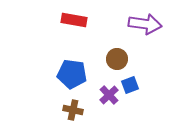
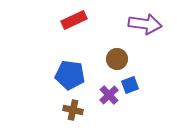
red rectangle: rotated 35 degrees counterclockwise
blue pentagon: moved 2 px left, 1 px down
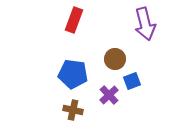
red rectangle: rotated 45 degrees counterclockwise
purple arrow: rotated 68 degrees clockwise
brown circle: moved 2 px left
blue pentagon: moved 3 px right, 1 px up
blue square: moved 2 px right, 4 px up
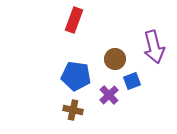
purple arrow: moved 9 px right, 23 px down
blue pentagon: moved 3 px right, 2 px down
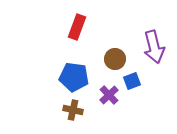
red rectangle: moved 3 px right, 7 px down
blue pentagon: moved 2 px left, 1 px down
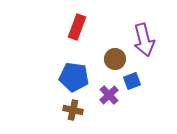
purple arrow: moved 10 px left, 7 px up
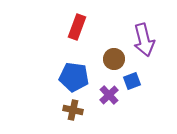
brown circle: moved 1 px left
